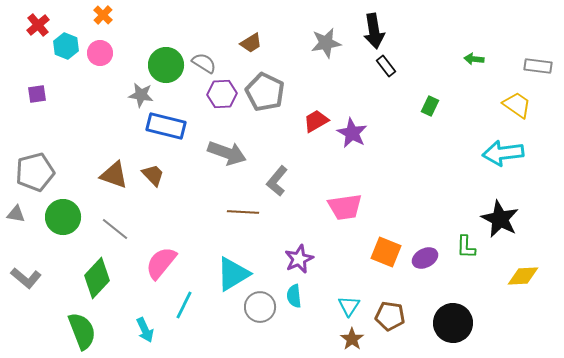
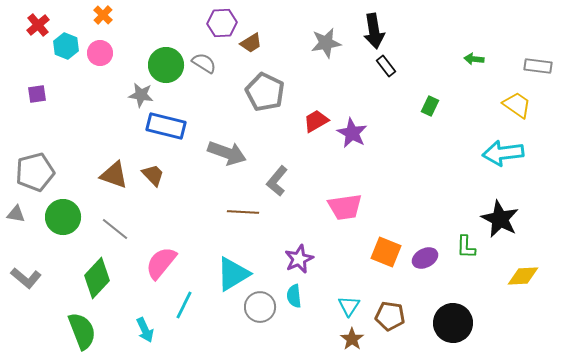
purple hexagon at (222, 94): moved 71 px up
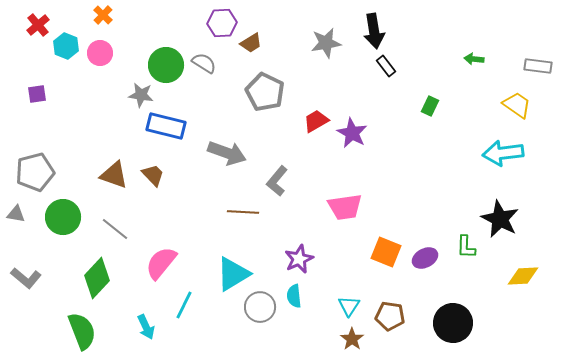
cyan arrow at (145, 330): moved 1 px right, 3 px up
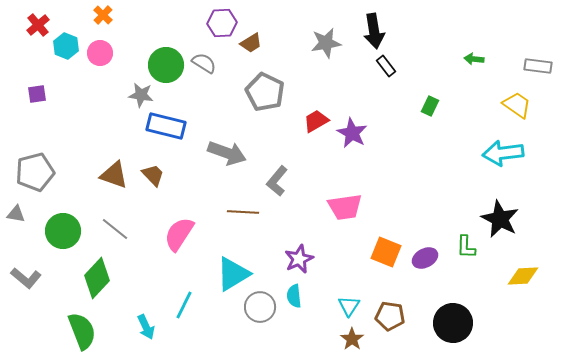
green circle at (63, 217): moved 14 px down
pink semicircle at (161, 263): moved 18 px right, 29 px up; rotated 6 degrees counterclockwise
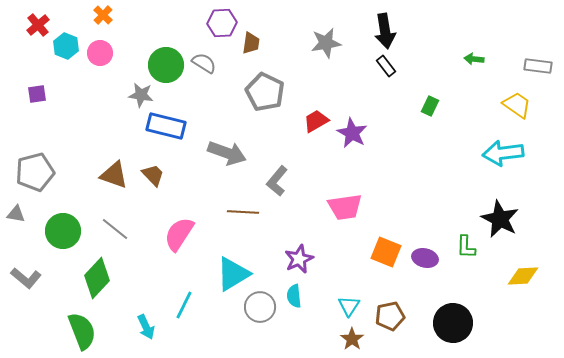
black arrow at (374, 31): moved 11 px right
brown trapezoid at (251, 43): rotated 50 degrees counterclockwise
purple ellipse at (425, 258): rotated 40 degrees clockwise
brown pentagon at (390, 316): rotated 20 degrees counterclockwise
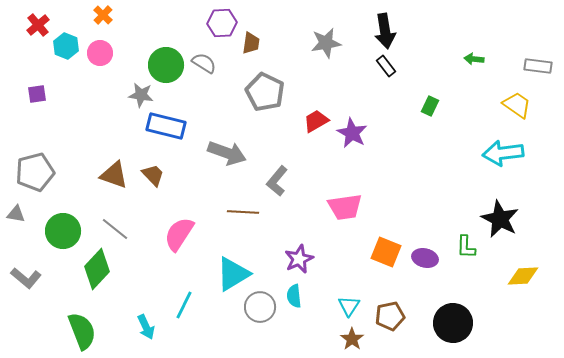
green diamond at (97, 278): moved 9 px up
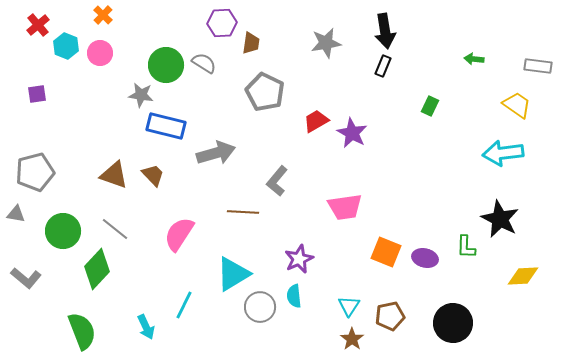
black rectangle at (386, 66): moved 3 px left; rotated 60 degrees clockwise
gray arrow at (227, 153): moved 11 px left; rotated 36 degrees counterclockwise
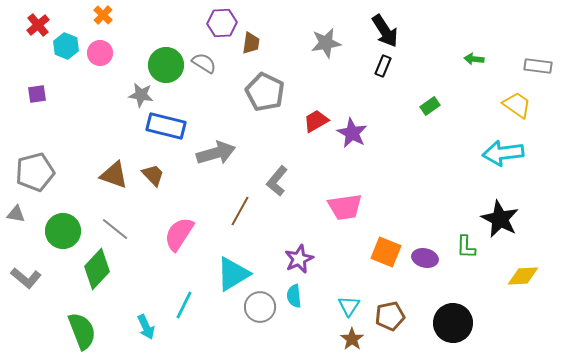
black arrow at (385, 31): rotated 24 degrees counterclockwise
green rectangle at (430, 106): rotated 30 degrees clockwise
brown line at (243, 212): moved 3 px left, 1 px up; rotated 64 degrees counterclockwise
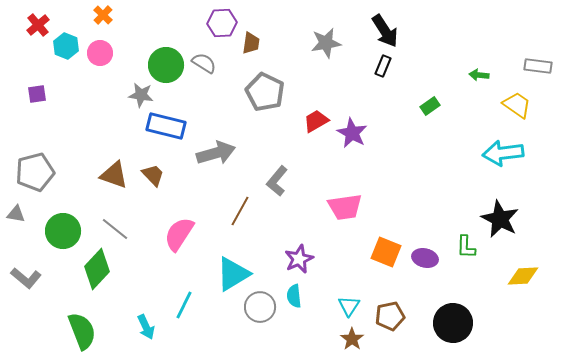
green arrow at (474, 59): moved 5 px right, 16 px down
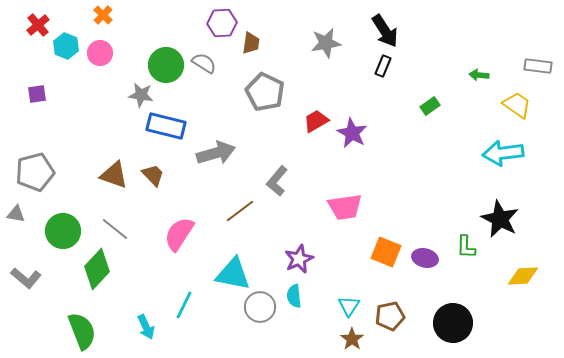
brown line at (240, 211): rotated 24 degrees clockwise
cyan triangle at (233, 274): rotated 42 degrees clockwise
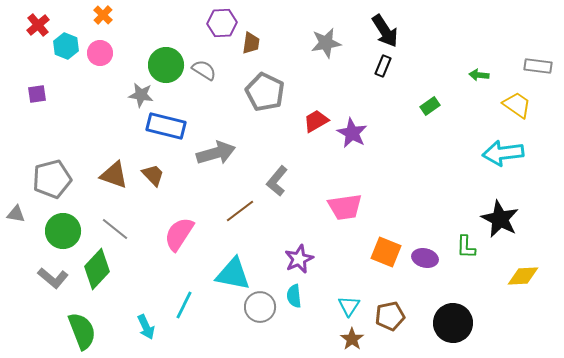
gray semicircle at (204, 63): moved 7 px down
gray pentagon at (35, 172): moved 17 px right, 7 px down
gray L-shape at (26, 278): moved 27 px right
